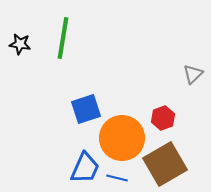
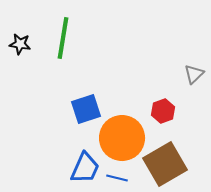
gray triangle: moved 1 px right
red hexagon: moved 7 px up
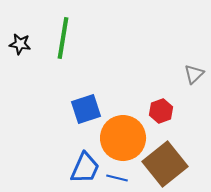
red hexagon: moved 2 px left
orange circle: moved 1 px right
brown square: rotated 9 degrees counterclockwise
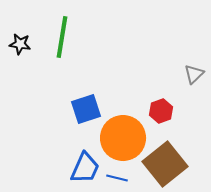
green line: moved 1 px left, 1 px up
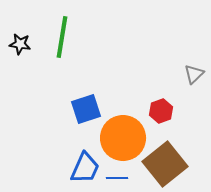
blue line: rotated 15 degrees counterclockwise
